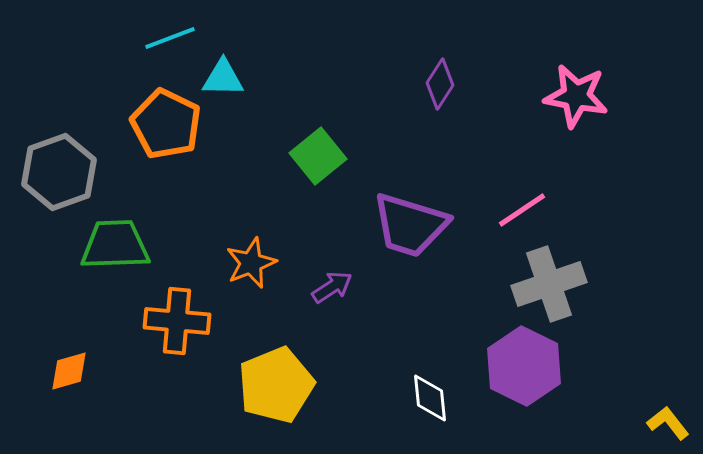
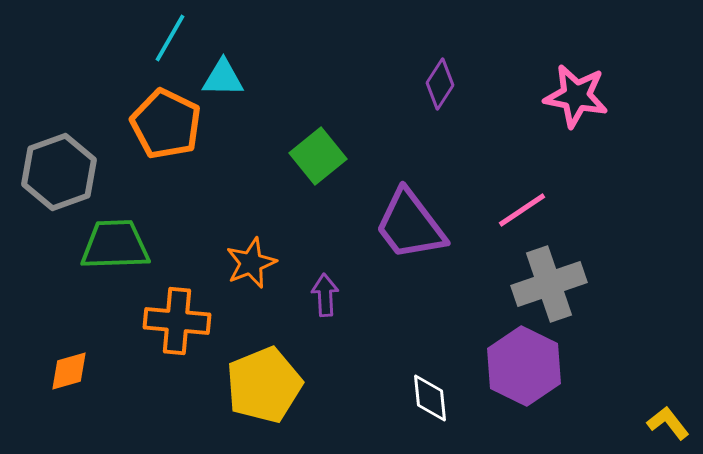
cyan line: rotated 39 degrees counterclockwise
purple trapezoid: rotated 36 degrees clockwise
purple arrow: moved 7 px left, 8 px down; rotated 60 degrees counterclockwise
yellow pentagon: moved 12 px left
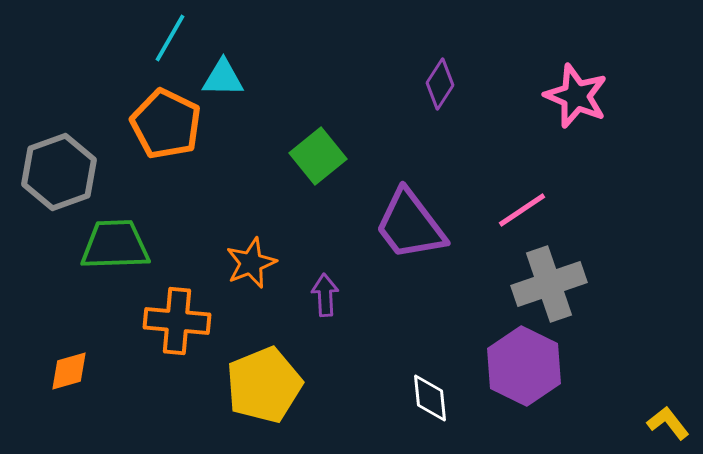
pink star: rotated 12 degrees clockwise
